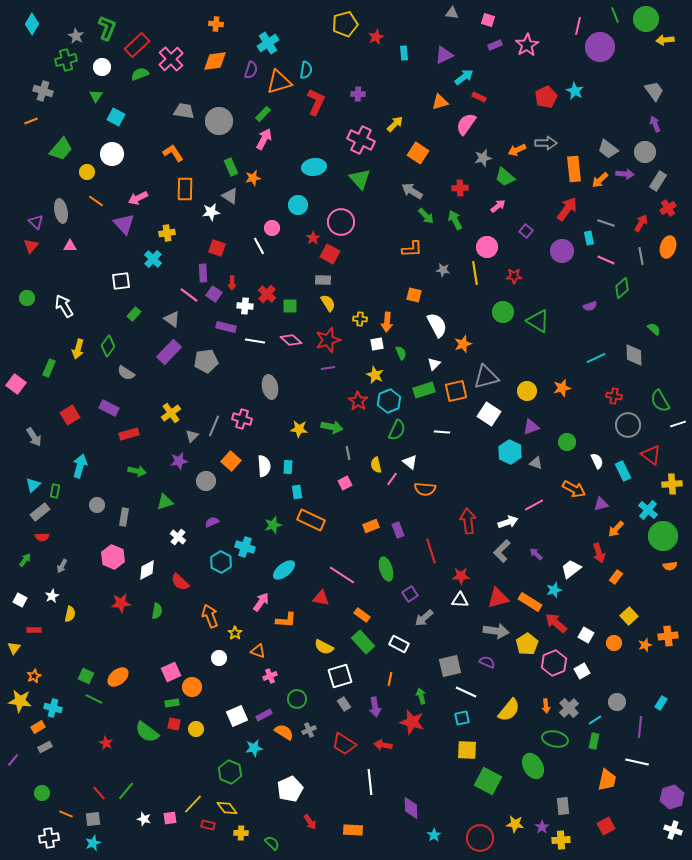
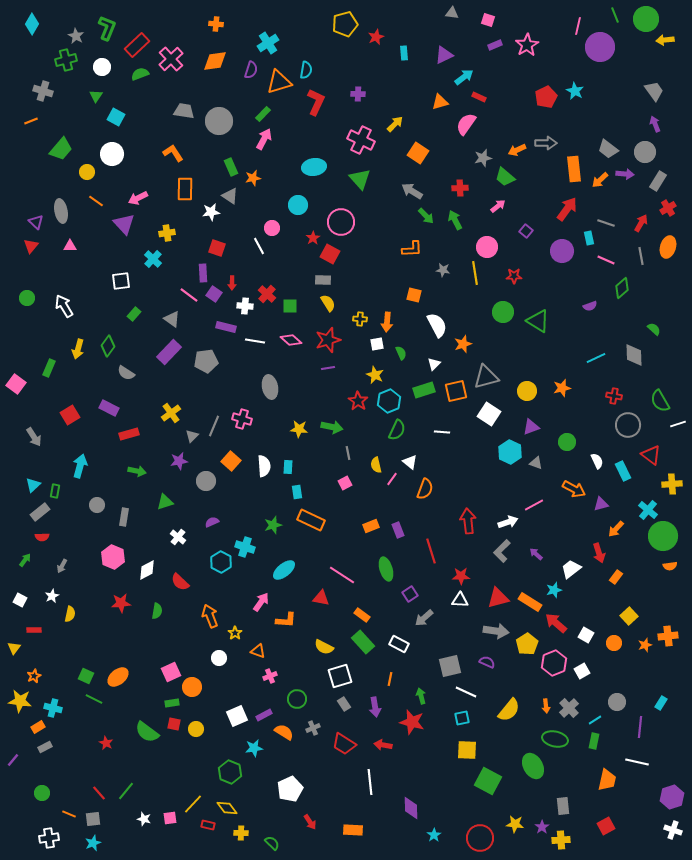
orange semicircle at (425, 489): rotated 75 degrees counterclockwise
gray cross at (309, 730): moved 4 px right, 2 px up
orange line at (66, 814): moved 3 px right
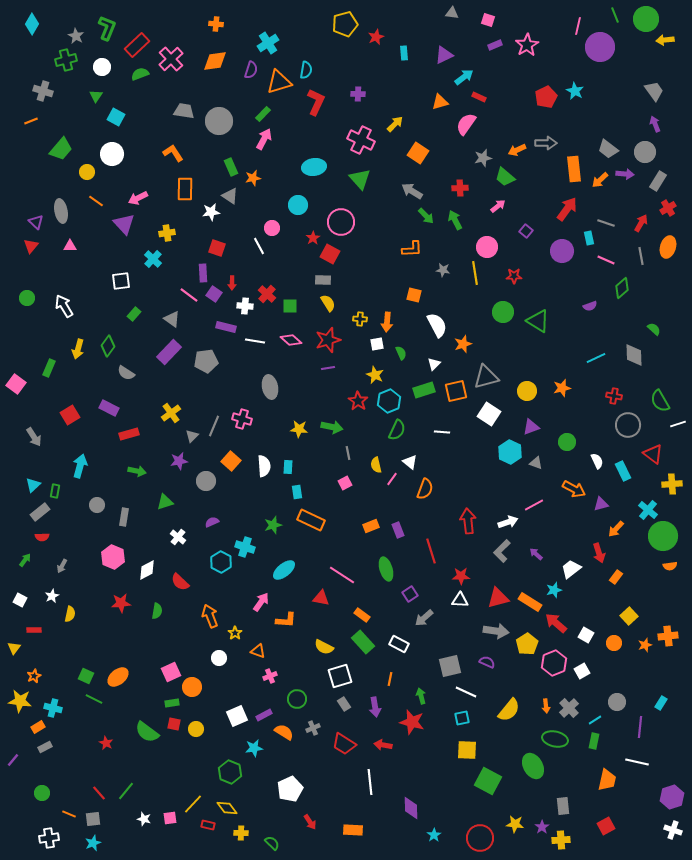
red triangle at (651, 455): moved 2 px right, 1 px up
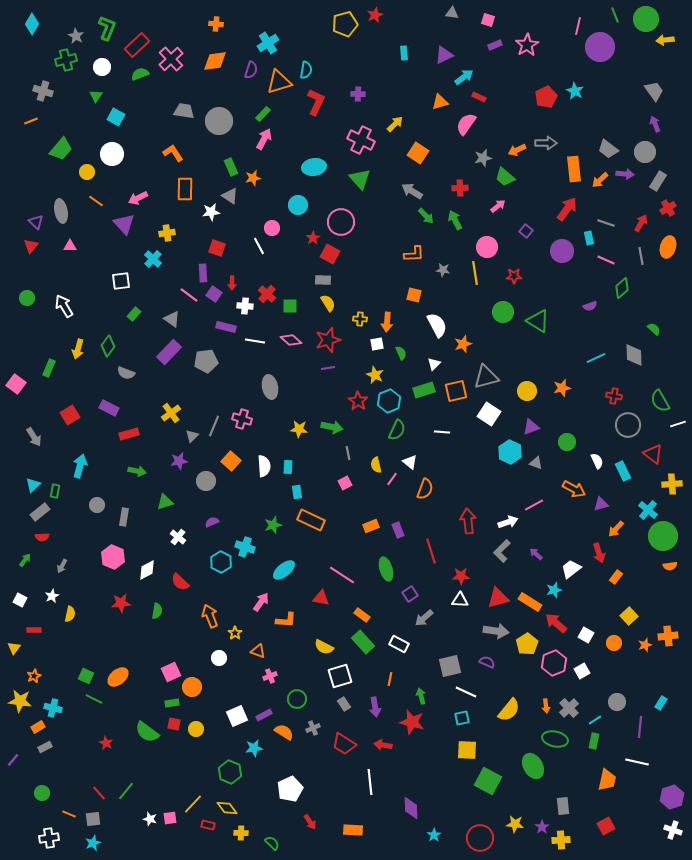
red star at (376, 37): moved 1 px left, 22 px up
orange L-shape at (412, 249): moved 2 px right, 5 px down
gray semicircle at (126, 373): rotated 12 degrees counterclockwise
white star at (144, 819): moved 6 px right
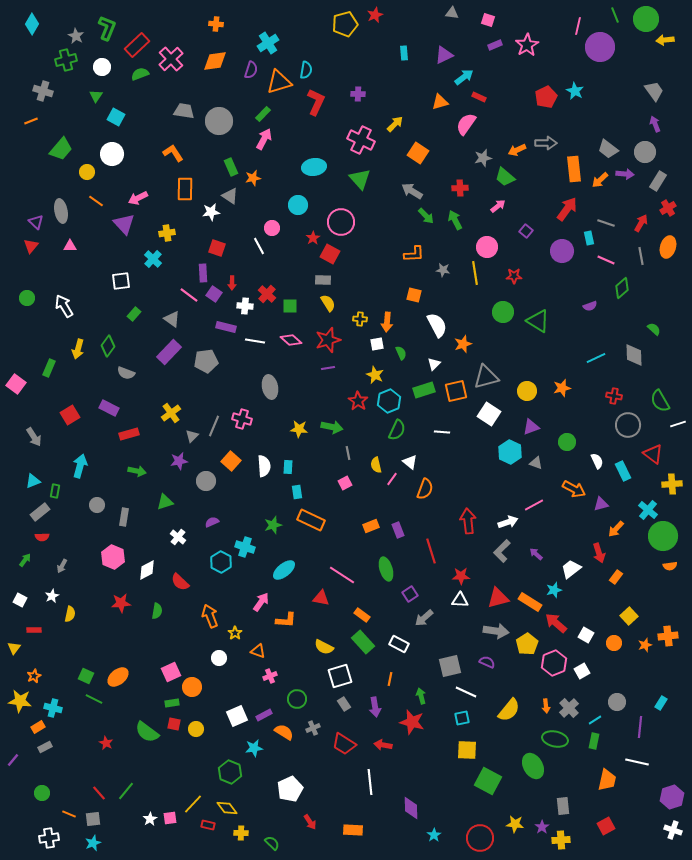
cyan triangle at (33, 485): moved 4 px up; rotated 21 degrees clockwise
white star at (150, 819): rotated 24 degrees clockwise
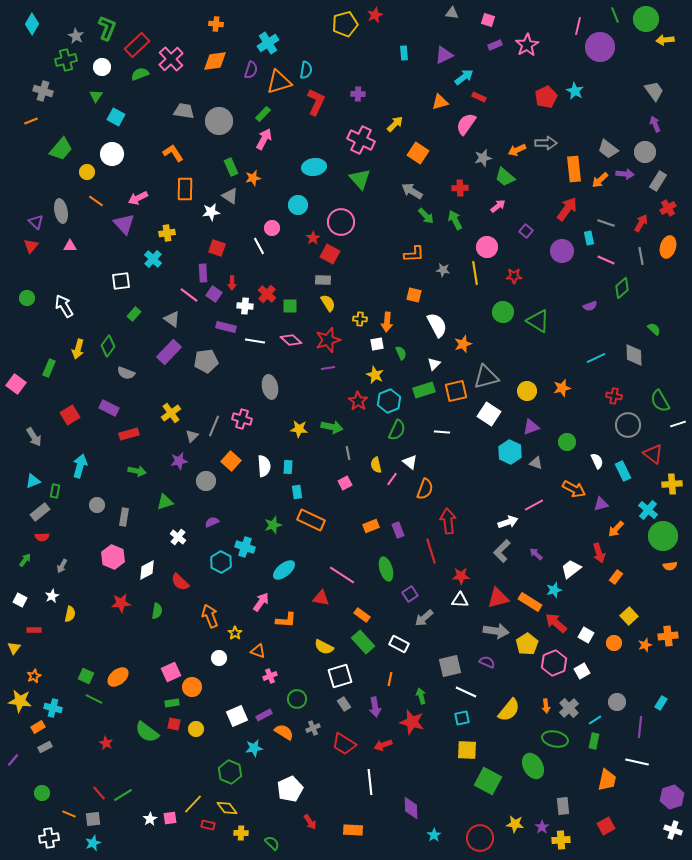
red arrow at (468, 521): moved 20 px left
red arrow at (383, 745): rotated 30 degrees counterclockwise
green line at (126, 791): moved 3 px left, 4 px down; rotated 18 degrees clockwise
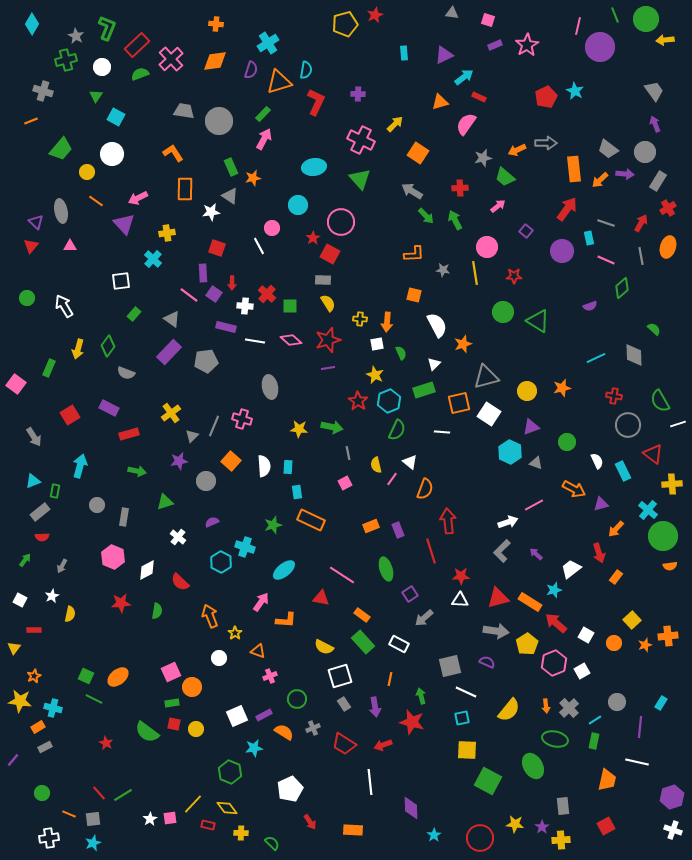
orange square at (456, 391): moved 3 px right, 12 px down
yellow square at (629, 616): moved 3 px right, 4 px down
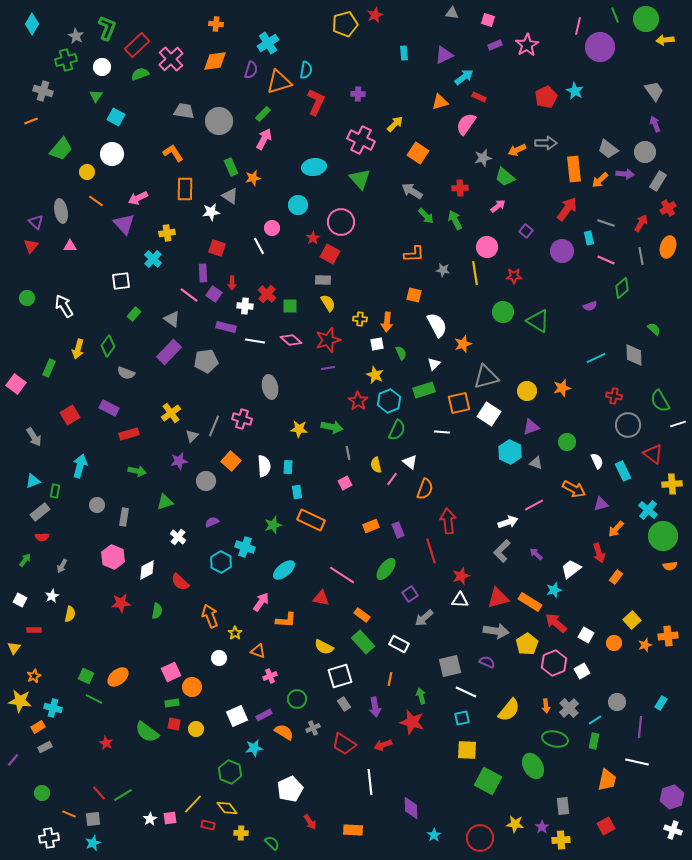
green ellipse at (386, 569): rotated 55 degrees clockwise
red star at (461, 576): rotated 18 degrees counterclockwise
